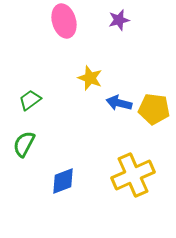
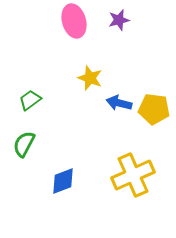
pink ellipse: moved 10 px right
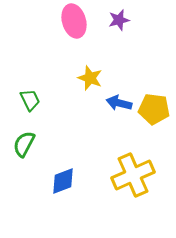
green trapezoid: rotated 100 degrees clockwise
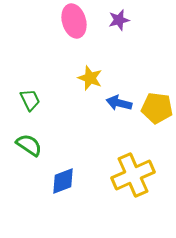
yellow pentagon: moved 3 px right, 1 px up
green semicircle: moved 5 px right, 1 px down; rotated 96 degrees clockwise
